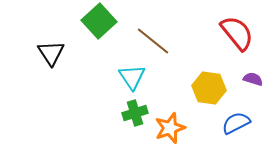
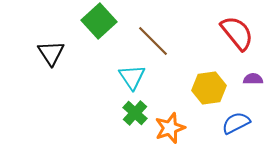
brown line: rotated 6 degrees clockwise
purple semicircle: rotated 18 degrees counterclockwise
yellow hexagon: rotated 16 degrees counterclockwise
green cross: rotated 30 degrees counterclockwise
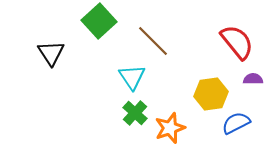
red semicircle: moved 9 px down
yellow hexagon: moved 2 px right, 6 px down
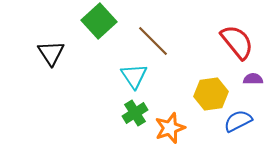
cyan triangle: moved 2 px right, 1 px up
green cross: rotated 15 degrees clockwise
blue semicircle: moved 2 px right, 2 px up
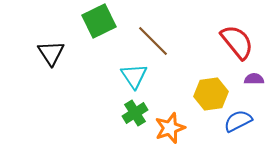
green square: rotated 16 degrees clockwise
purple semicircle: moved 1 px right
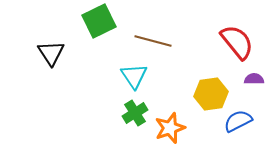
brown line: rotated 30 degrees counterclockwise
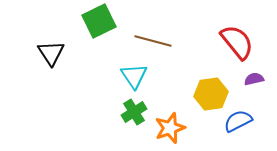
purple semicircle: rotated 12 degrees counterclockwise
green cross: moved 1 px left, 1 px up
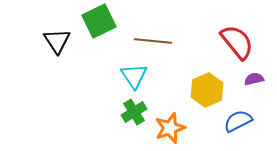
brown line: rotated 9 degrees counterclockwise
black triangle: moved 6 px right, 12 px up
yellow hexagon: moved 4 px left, 4 px up; rotated 16 degrees counterclockwise
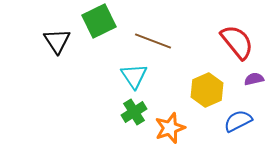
brown line: rotated 15 degrees clockwise
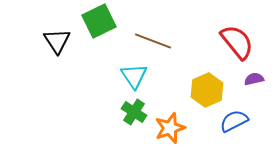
green cross: rotated 25 degrees counterclockwise
blue semicircle: moved 4 px left
